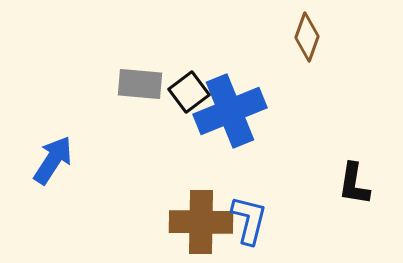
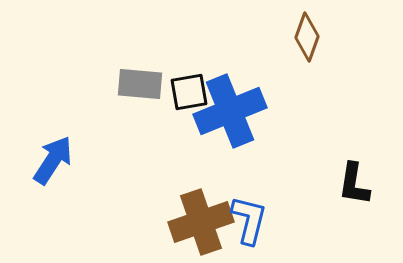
black square: rotated 27 degrees clockwise
brown cross: rotated 20 degrees counterclockwise
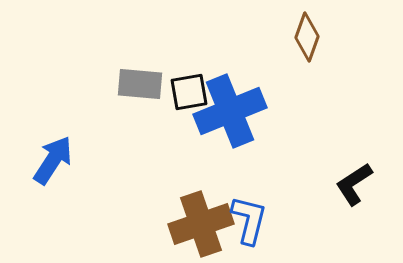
black L-shape: rotated 48 degrees clockwise
brown cross: moved 2 px down
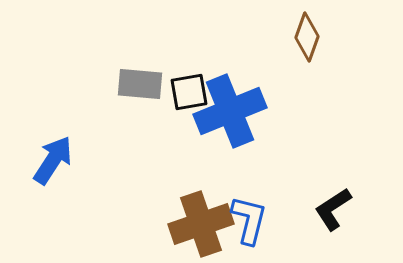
black L-shape: moved 21 px left, 25 px down
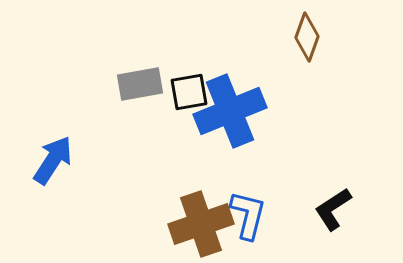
gray rectangle: rotated 15 degrees counterclockwise
blue L-shape: moved 1 px left, 5 px up
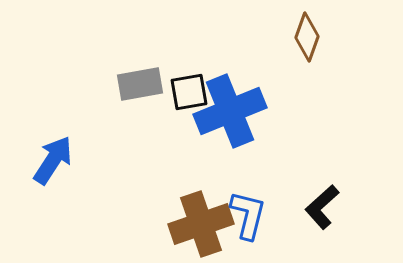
black L-shape: moved 11 px left, 2 px up; rotated 9 degrees counterclockwise
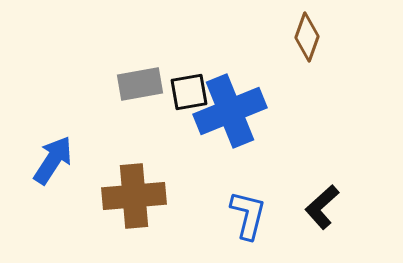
brown cross: moved 67 px left, 28 px up; rotated 14 degrees clockwise
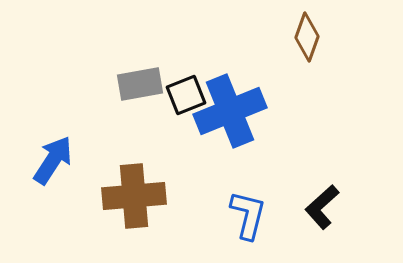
black square: moved 3 px left, 3 px down; rotated 12 degrees counterclockwise
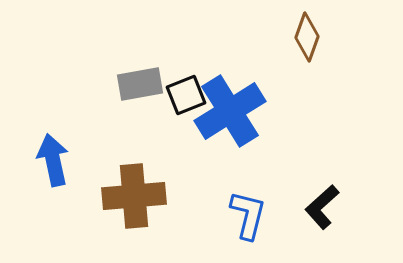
blue cross: rotated 10 degrees counterclockwise
blue arrow: rotated 45 degrees counterclockwise
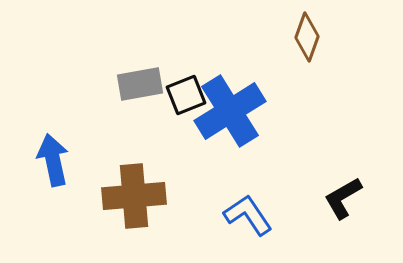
black L-shape: moved 21 px right, 9 px up; rotated 12 degrees clockwise
blue L-shape: rotated 48 degrees counterclockwise
